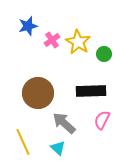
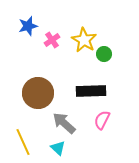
yellow star: moved 6 px right, 2 px up
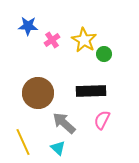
blue star: rotated 18 degrees clockwise
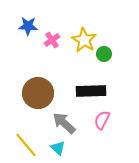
yellow line: moved 3 px right, 3 px down; rotated 16 degrees counterclockwise
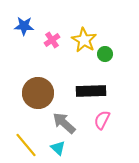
blue star: moved 4 px left
green circle: moved 1 px right
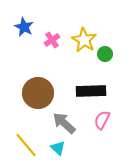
blue star: moved 1 px down; rotated 24 degrees clockwise
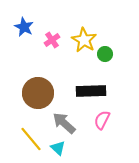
yellow line: moved 5 px right, 6 px up
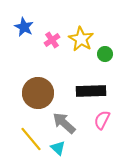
yellow star: moved 3 px left, 1 px up
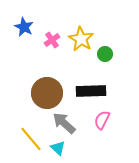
brown circle: moved 9 px right
